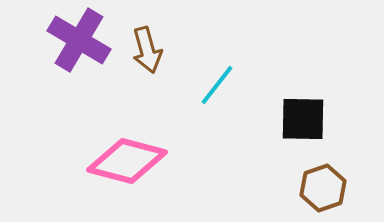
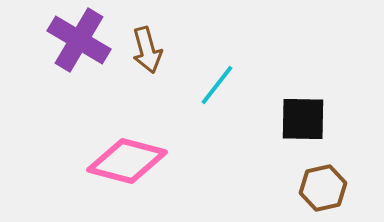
brown hexagon: rotated 6 degrees clockwise
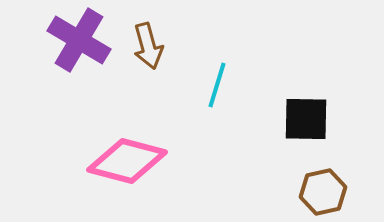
brown arrow: moved 1 px right, 4 px up
cyan line: rotated 21 degrees counterclockwise
black square: moved 3 px right
brown hexagon: moved 4 px down
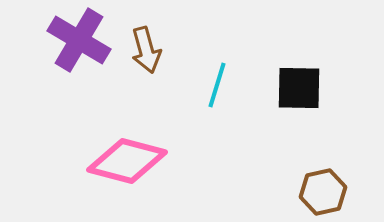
brown arrow: moved 2 px left, 4 px down
black square: moved 7 px left, 31 px up
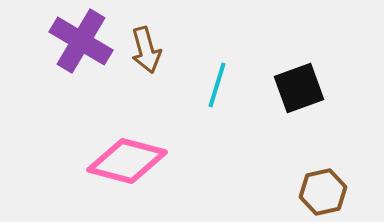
purple cross: moved 2 px right, 1 px down
black square: rotated 21 degrees counterclockwise
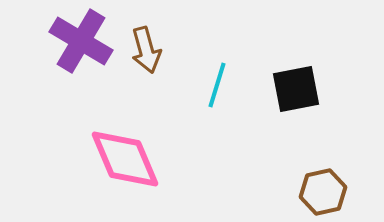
black square: moved 3 px left, 1 px down; rotated 9 degrees clockwise
pink diamond: moved 2 px left, 2 px up; rotated 52 degrees clockwise
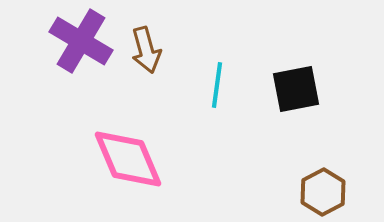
cyan line: rotated 9 degrees counterclockwise
pink diamond: moved 3 px right
brown hexagon: rotated 15 degrees counterclockwise
